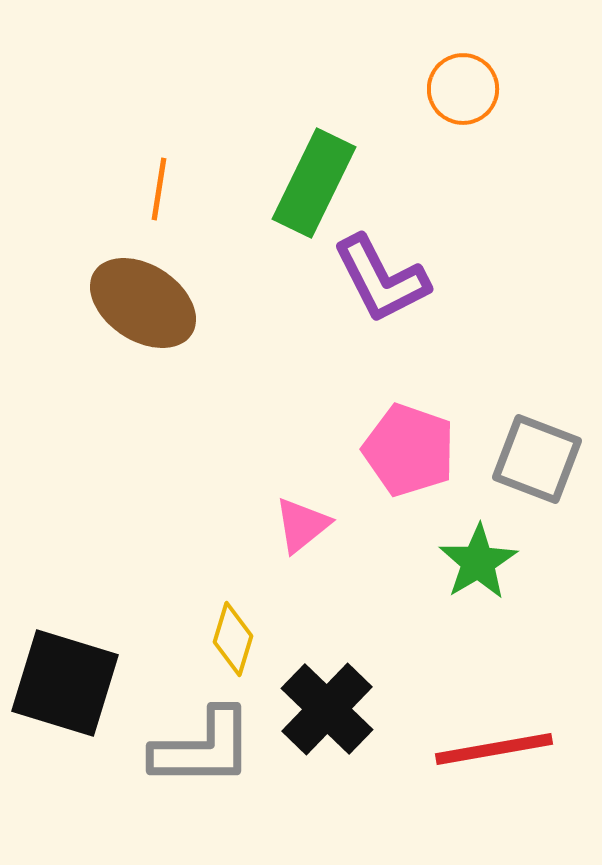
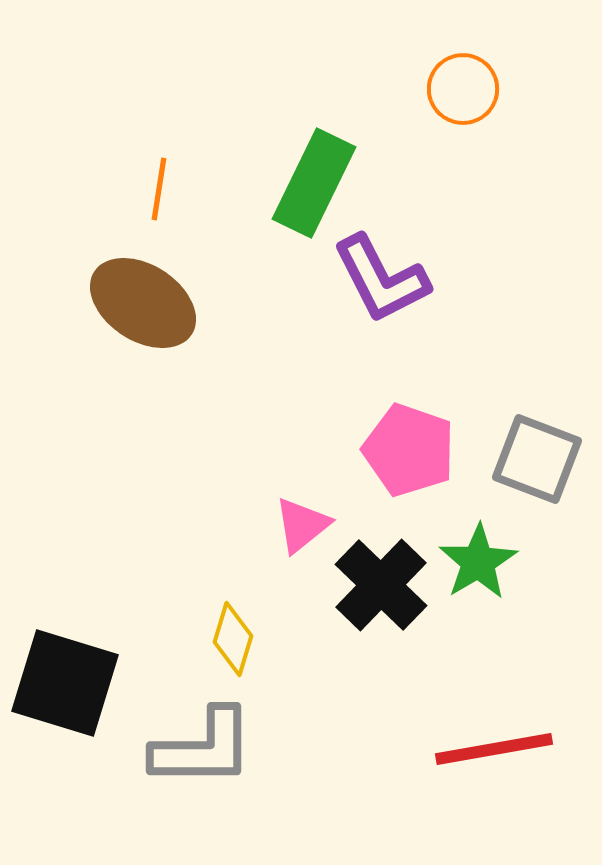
black cross: moved 54 px right, 124 px up
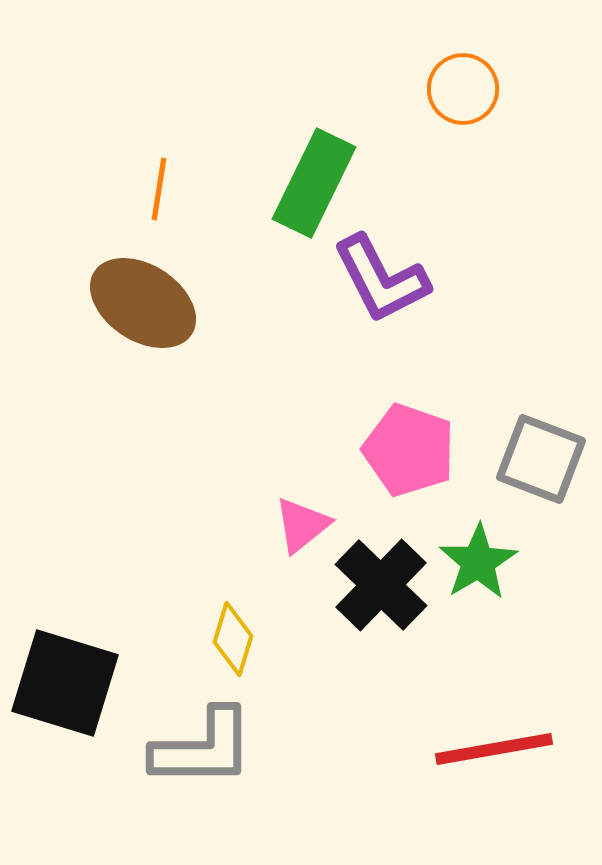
gray square: moved 4 px right
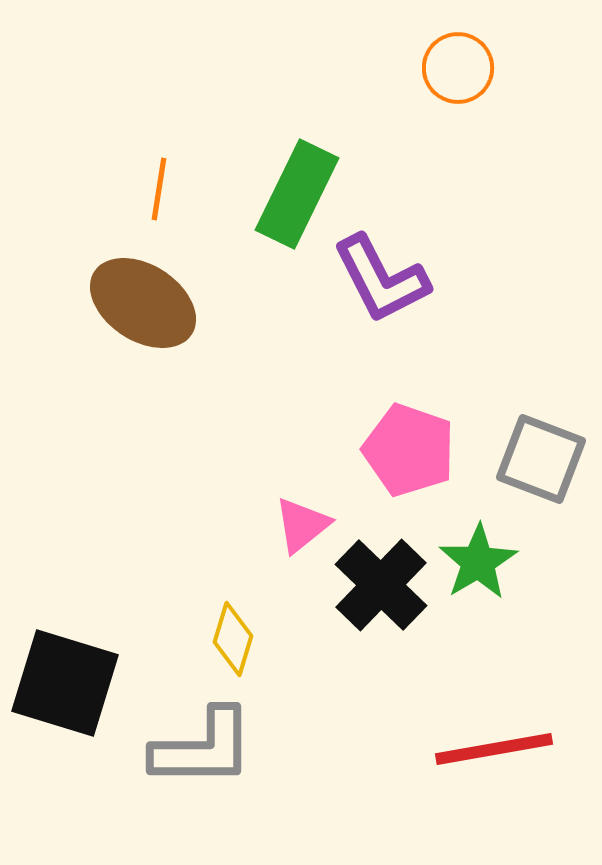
orange circle: moved 5 px left, 21 px up
green rectangle: moved 17 px left, 11 px down
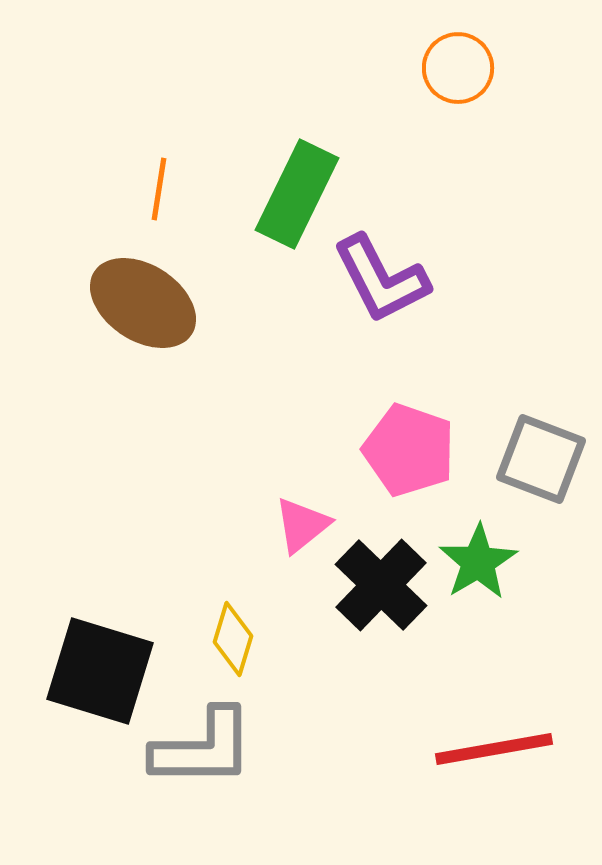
black square: moved 35 px right, 12 px up
